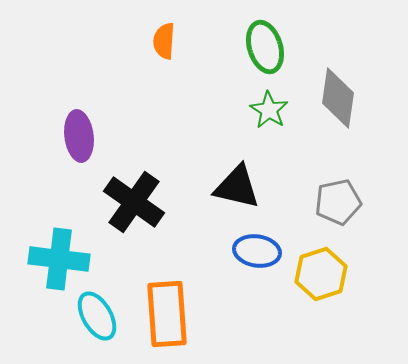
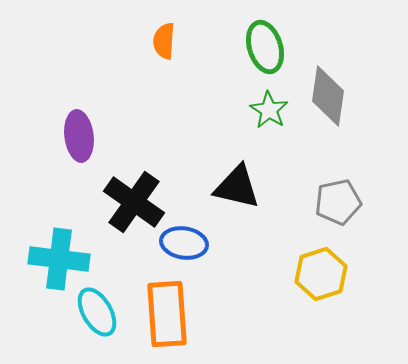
gray diamond: moved 10 px left, 2 px up
blue ellipse: moved 73 px left, 8 px up
cyan ellipse: moved 4 px up
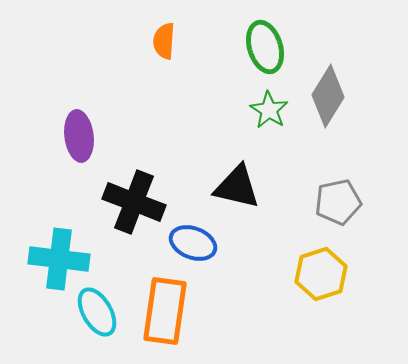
gray diamond: rotated 24 degrees clockwise
black cross: rotated 14 degrees counterclockwise
blue ellipse: moved 9 px right; rotated 12 degrees clockwise
orange rectangle: moved 2 px left, 3 px up; rotated 12 degrees clockwise
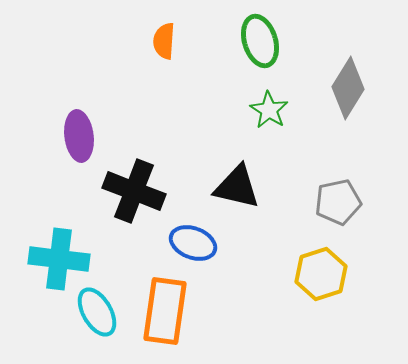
green ellipse: moved 5 px left, 6 px up
gray diamond: moved 20 px right, 8 px up
black cross: moved 11 px up
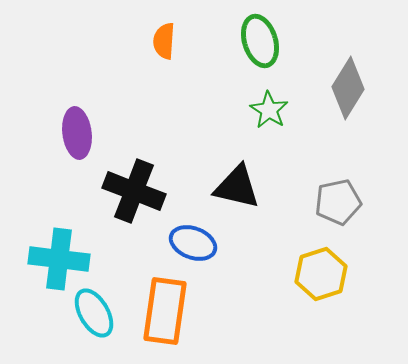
purple ellipse: moved 2 px left, 3 px up
cyan ellipse: moved 3 px left, 1 px down
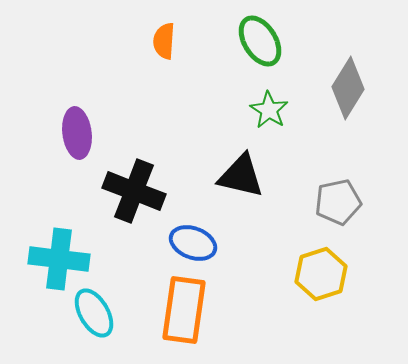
green ellipse: rotated 15 degrees counterclockwise
black triangle: moved 4 px right, 11 px up
orange rectangle: moved 19 px right, 1 px up
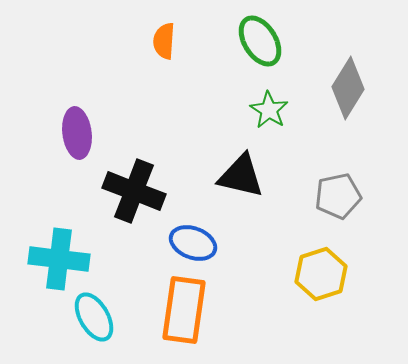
gray pentagon: moved 6 px up
cyan ellipse: moved 4 px down
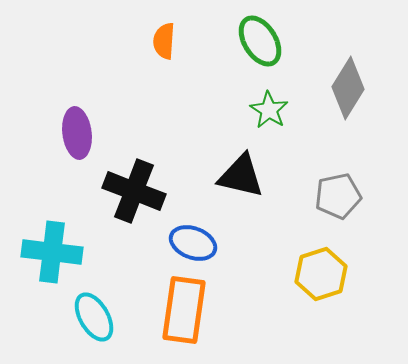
cyan cross: moved 7 px left, 7 px up
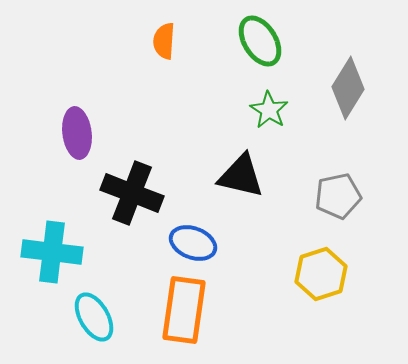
black cross: moved 2 px left, 2 px down
